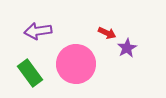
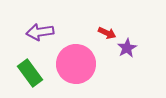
purple arrow: moved 2 px right, 1 px down
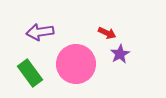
purple star: moved 7 px left, 6 px down
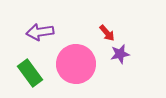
red arrow: rotated 24 degrees clockwise
purple star: rotated 18 degrees clockwise
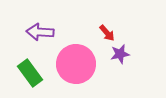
purple arrow: rotated 12 degrees clockwise
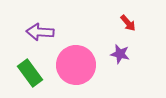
red arrow: moved 21 px right, 10 px up
purple star: rotated 24 degrees clockwise
pink circle: moved 1 px down
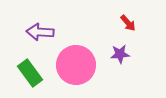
purple star: rotated 18 degrees counterclockwise
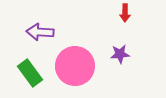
red arrow: moved 3 px left, 10 px up; rotated 42 degrees clockwise
pink circle: moved 1 px left, 1 px down
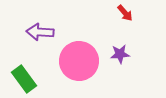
red arrow: rotated 42 degrees counterclockwise
pink circle: moved 4 px right, 5 px up
green rectangle: moved 6 px left, 6 px down
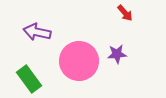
purple arrow: moved 3 px left; rotated 8 degrees clockwise
purple star: moved 3 px left
green rectangle: moved 5 px right
